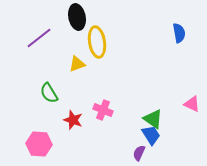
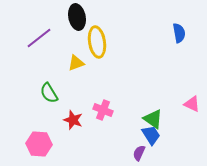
yellow triangle: moved 1 px left, 1 px up
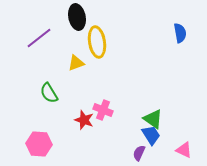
blue semicircle: moved 1 px right
pink triangle: moved 8 px left, 46 px down
red star: moved 11 px right
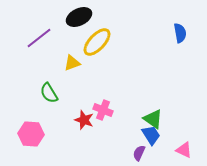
black ellipse: moved 2 px right; rotated 75 degrees clockwise
yellow ellipse: rotated 52 degrees clockwise
yellow triangle: moved 4 px left
pink hexagon: moved 8 px left, 10 px up
